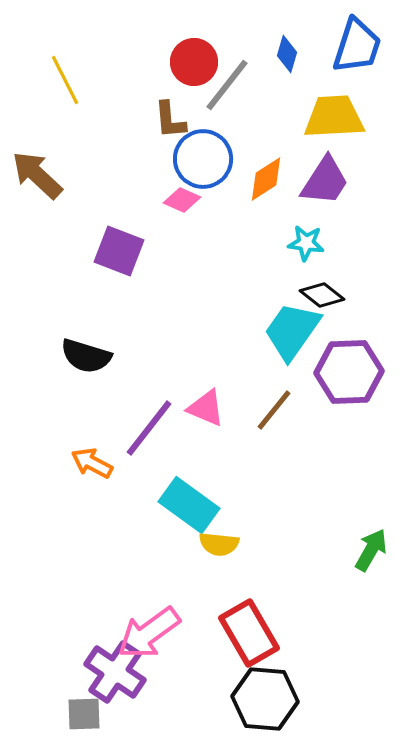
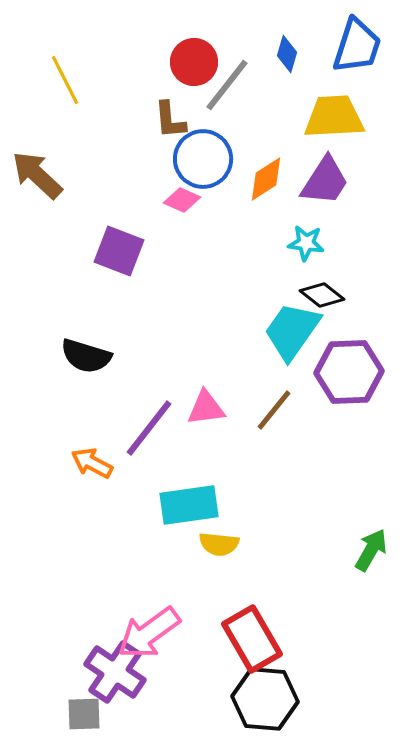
pink triangle: rotated 30 degrees counterclockwise
cyan rectangle: rotated 44 degrees counterclockwise
red rectangle: moved 3 px right, 6 px down
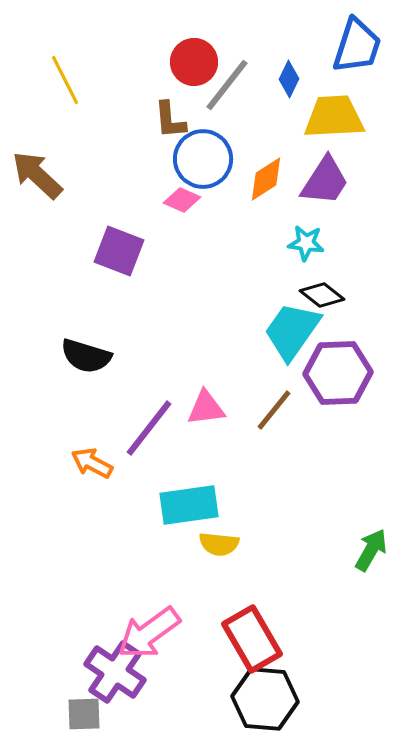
blue diamond: moved 2 px right, 25 px down; rotated 9 degrees clockwise
purple hexagon: moved 11 px left, 1 px down
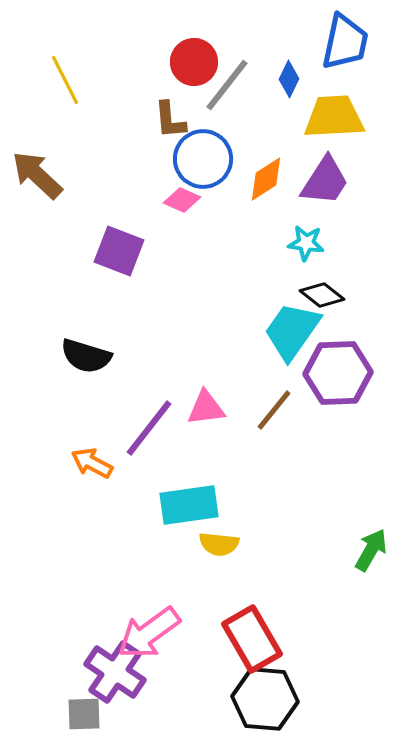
blue trapezoid: moved 12 px left, 4 px up; rotated 6 degrees counterclockwise
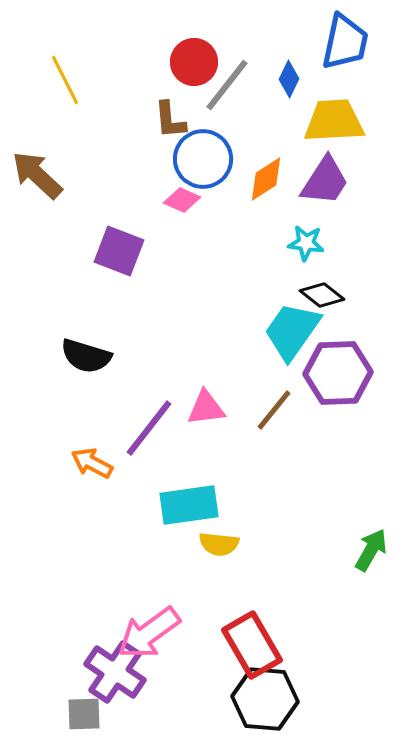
yellow trapezoid: moved 4 px down
red rectangle: moved 6 px down
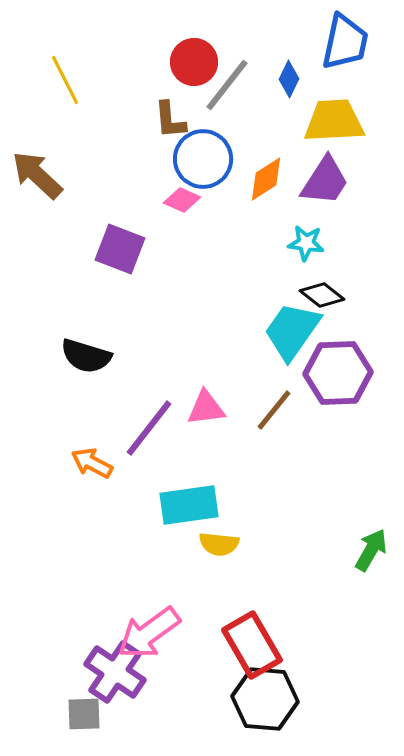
purple square: moved 1 px right, 2 px up
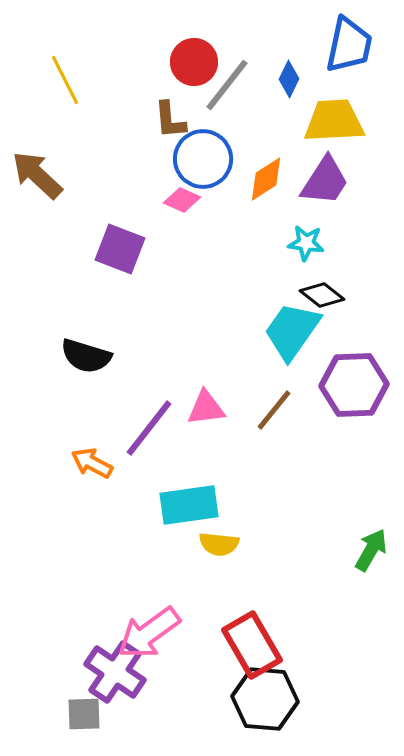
blue trapezoid: moved 4 px right, 3 px down
purple hexagon: moved 16 px right, 12 px down
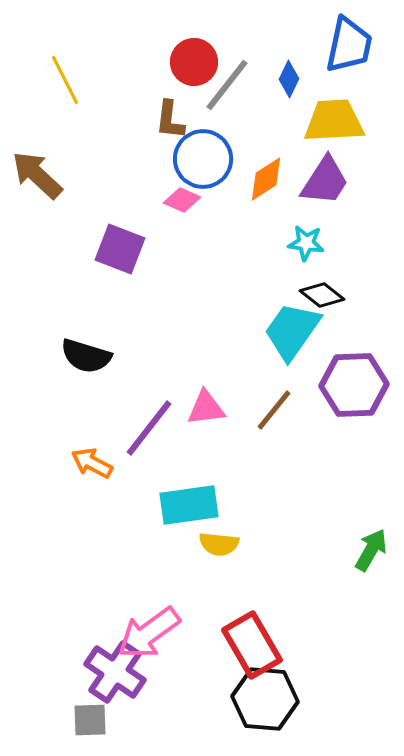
brown L-shape: rotated 12 degrees clockwise
gray square: moved 6 px right, 6 px down
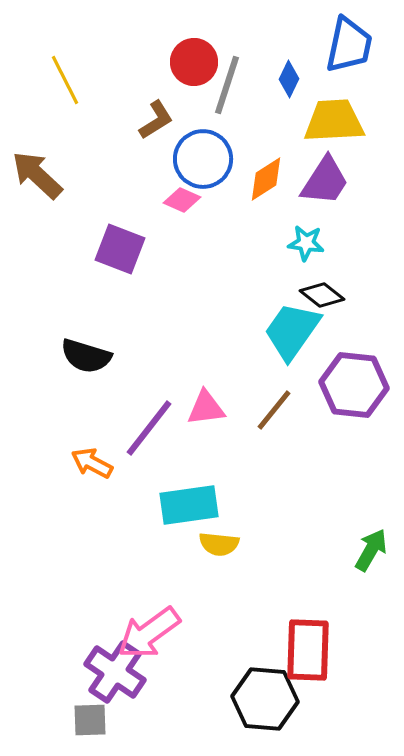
gray line: rotated 20 degrees counterclockwise
brown L-shape: moved 14 px left; rotated 129 degrees counterclockwise
purple hexagon: rotated 8 degrees clockwise
red rectangle: moved 56 px right, 5 px down; rotated 32 degrees clockwise
